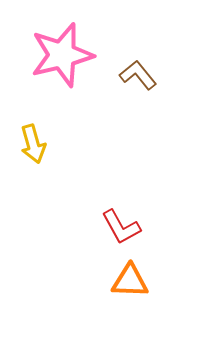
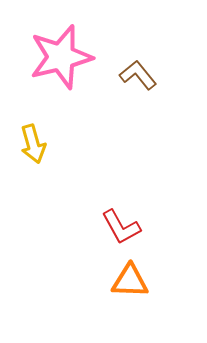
pink star: moved 1 px left, 2 px down
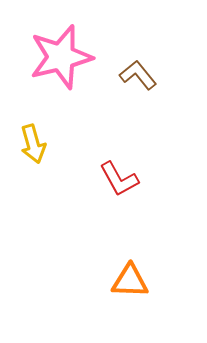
red L-shape: moved 2 px left, 48 px up
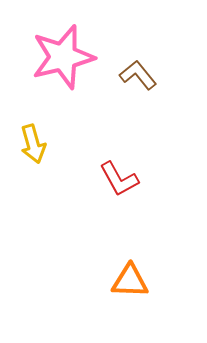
pink star: moved 2 px right
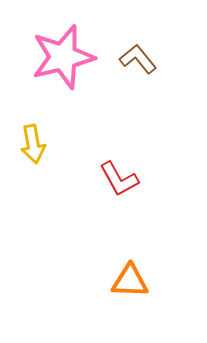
brown L-shape: moved 16 px up
yellow arrow: rotated 6 degrees clockwise
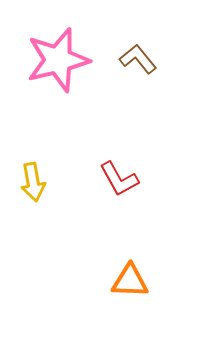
pink star: moved 5 px left, 3 px down
yellow arrow: moved 38 px down
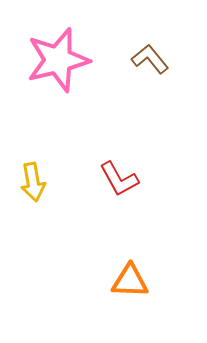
brown L-shape: moved 12 px right
